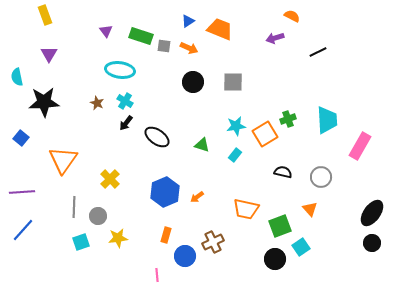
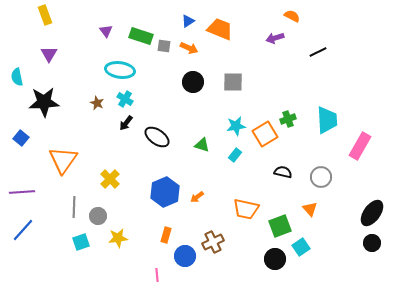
cyan cross at (125, 101): moved 2 px up
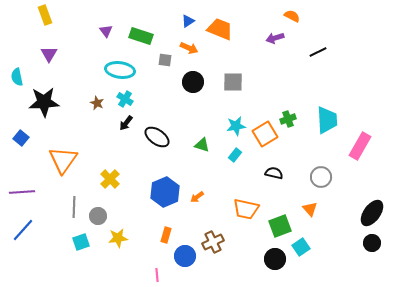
gray square at (164, 46): moved 1 px right, 14 px down
black semicircle at (283, 172): moved 9 px left, 1 px down
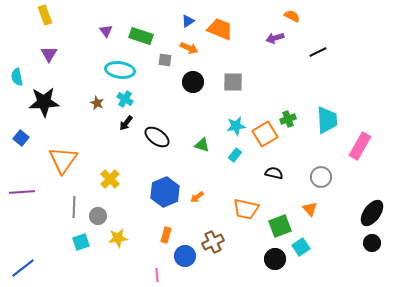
blue line at (23, 230): moved 38 px down; rotated 10 degrees clockwise
